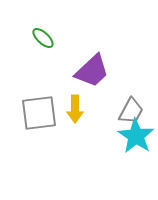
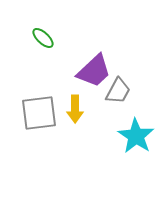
purple trapezoid: moved 2 px right
gray trapezoid: moved 13 px left, 20 px up
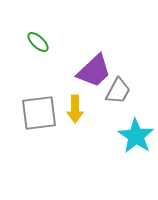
green ellipse: moved 5 px left, 4 px down
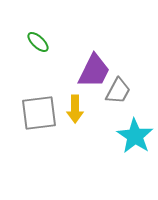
purple trapezoid: rotated 21 degrees counterclockwise
cyan star: moved 1 px left
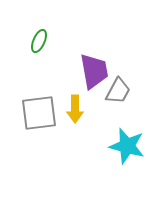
green ellipse: moved 1 px right, 1 px up; rotated 70 degrees clockwise
purple trapezoid: rotated 36 degrees counterclockwise
cyan star: moved 8 px left, 10 px down; rotated 18 degrees counterclockwise
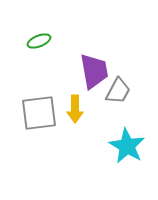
green ellipse: rotated 45 degrees clockwise
cyan star: rotated 15 degrees clockwise
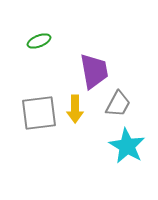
gray trapezoid: moved 13 px down
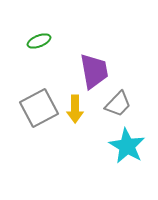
gray trapezoid: rotated 16 degrees clockwise
gray square: moved 5 px up; rotated 21 degrees counterclockwise
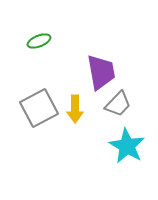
purple trapezoid: moved 7 px right, 1 px down
